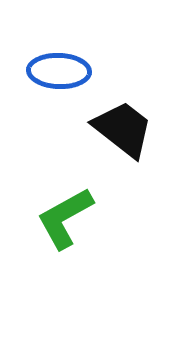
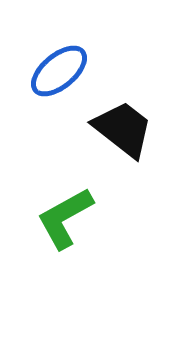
blue ellipse: rotated 42 degrees counterclockwise
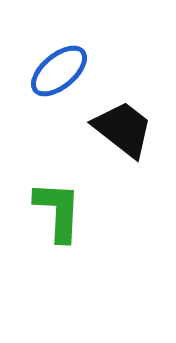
green L-shape: moved 7 px left, 7 px up; rotated 122 degrees clockwise
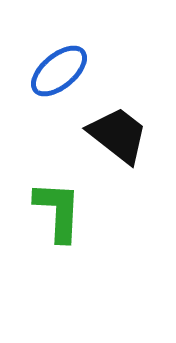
black trapezoid: moved 5 px left, 6 px down
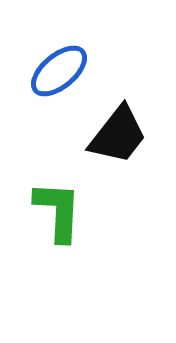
black trapezoid: rotated 90 degrees clockwise
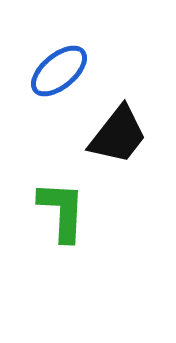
green L-shape: moved 4 px right
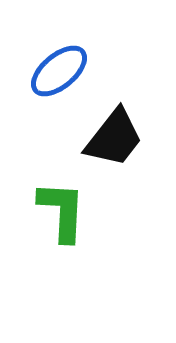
black trapezoid: moved 4 px left, 3 px down
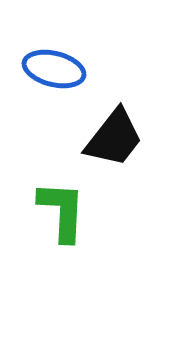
blue ellipse: moved 5 px left, 2 px up; rotated 54 degrees clockwise
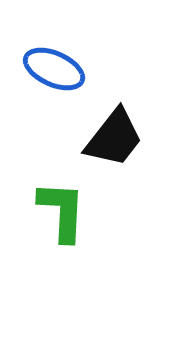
blue ellipse: rotated 10 degrees clockwise
